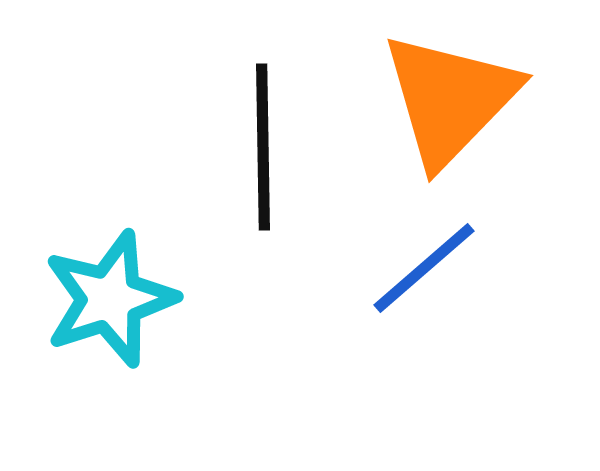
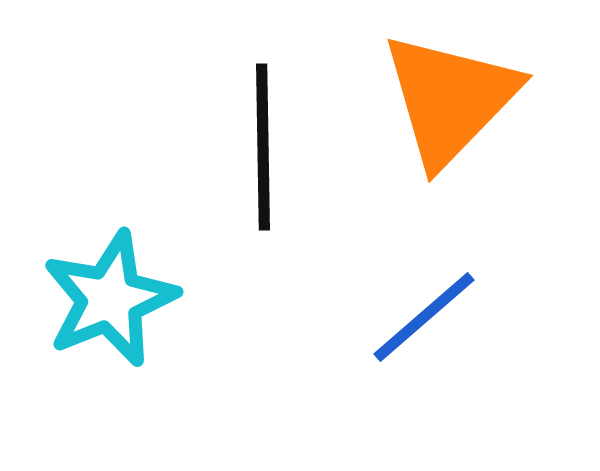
blue line: moved 49 px down
cyan star: rotated 4 degrees counterclockwise
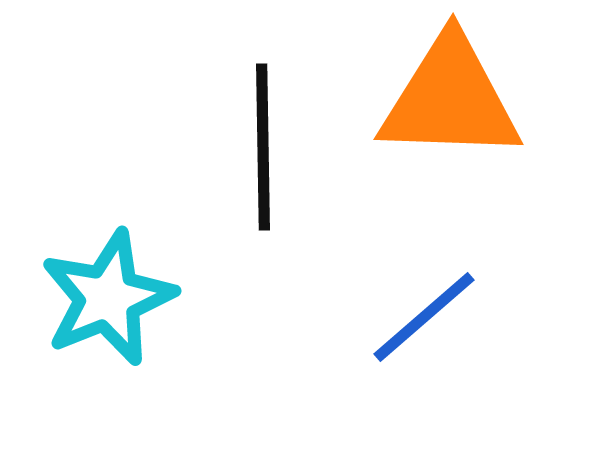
orange triangle: rotated 48 degrees clockwise
cyan star: moved 2 px left, 1 px up
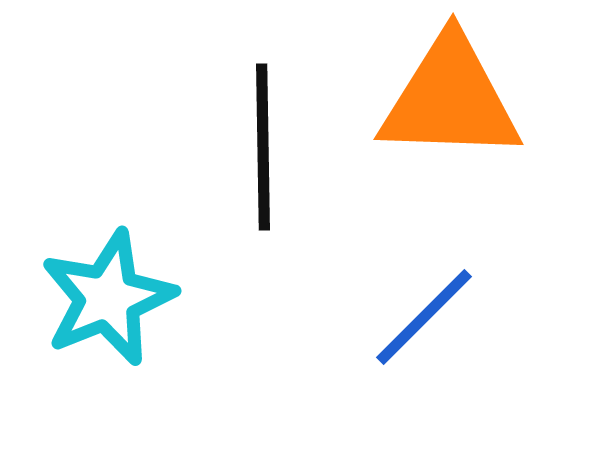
blue line: rotated 4 degrees counterclockwise
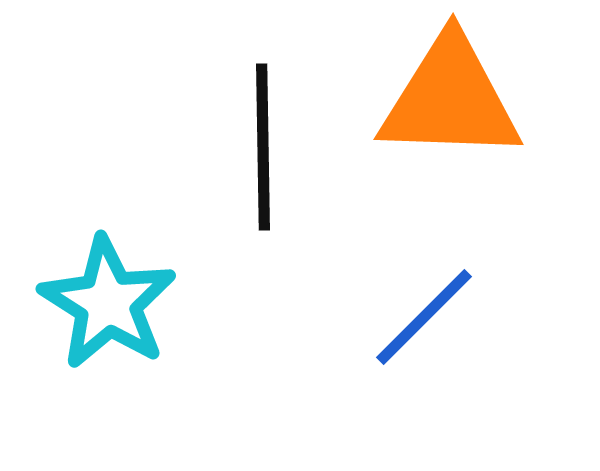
cyan star: moved 5 px down; rotated 18 degrees counterclockwise
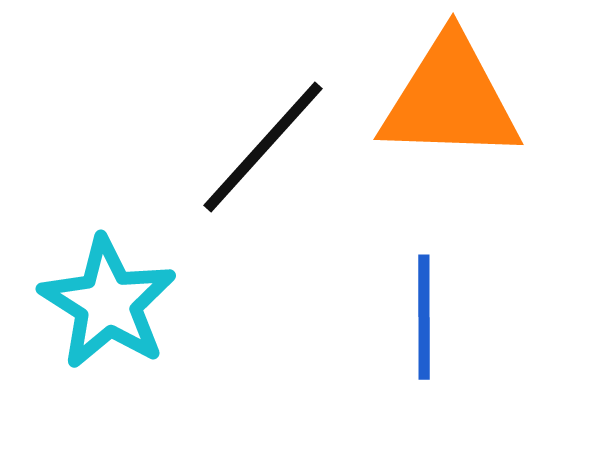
black line: rotated 43 degrees clockwise
blue line: rotated 45 degrees counterclockwise
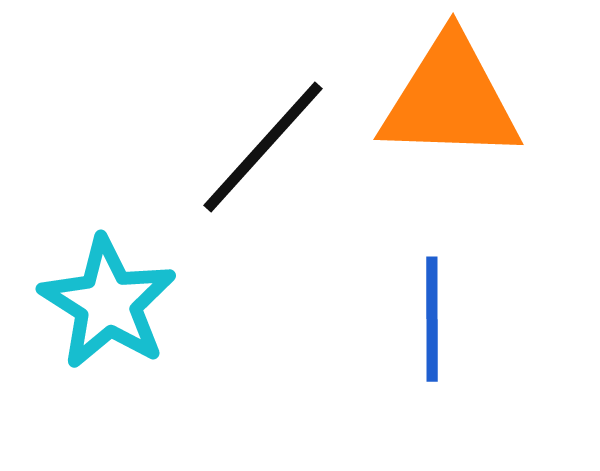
blue line: moved 8 px right, 2 px down
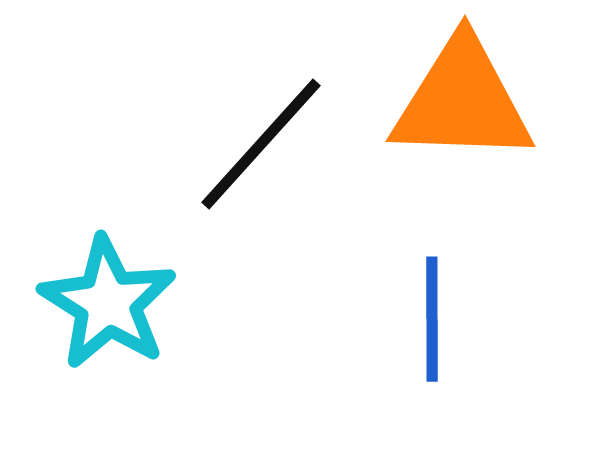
orange triangle: moved 12 px right, 2 px down
black line: moved 2 px left, 3 px up
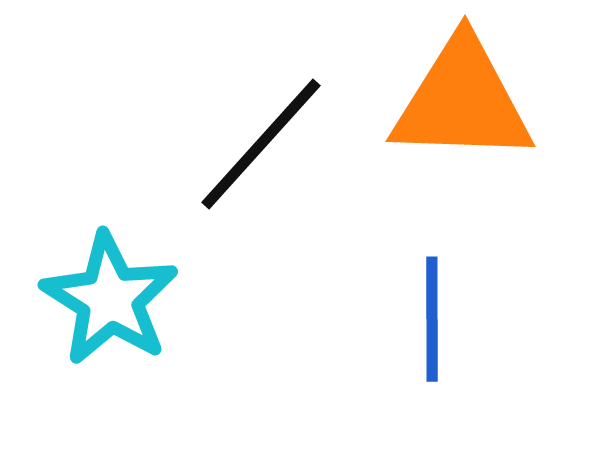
cyan star: moved 2 px right, 4 px up
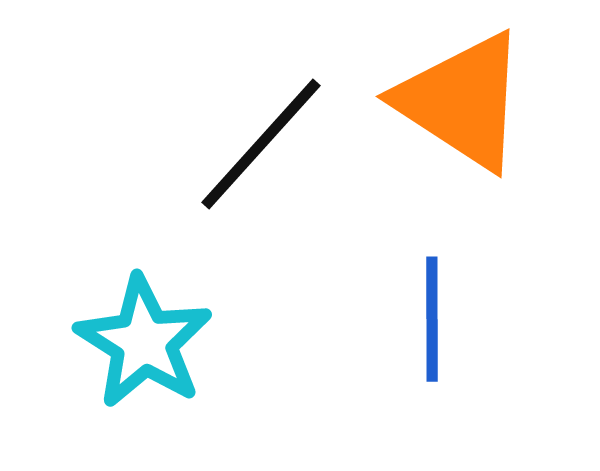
orange triangle: rotated 31 degrees clockwise
cyan star: moved 34 px right, 43 px down
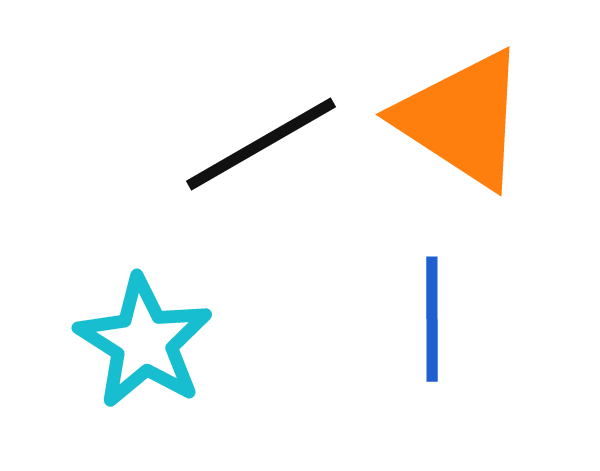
orange triangle: moved 18 px down
black line: rotated 18 degrees clockwise
